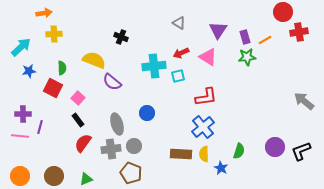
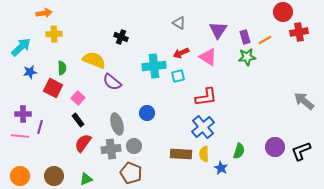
blue star at (29, 71): moved 1 px right, 1 px down
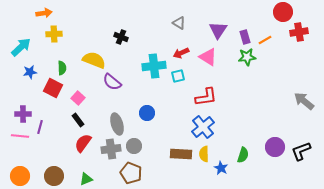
green semicircle at (239, 151): moved 4 px right, 4 px down
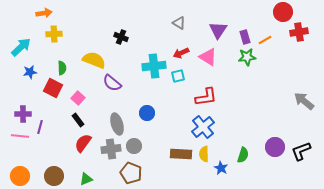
purple semicircle at (112, 82): moved 1 px down
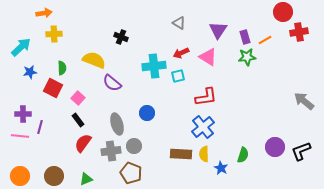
gray cross at (111, 149): moved 2 px down
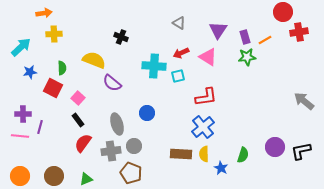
cyan cross at (154, 66): rotated 10 degrees clockwise
black L-shape at (301, 151): rotated 10 degrees clockwise
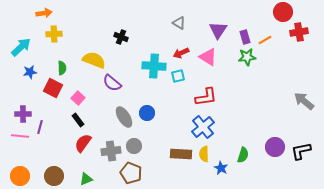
gray ellipse at (117, 124): moved 7 px right, 7 px up; rotated 15 degrees counterclockwise
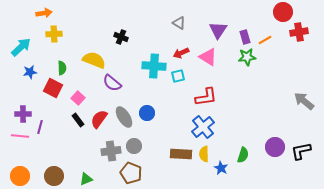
red semicircle at (83, 143): moved 16 px right, 24 px up
